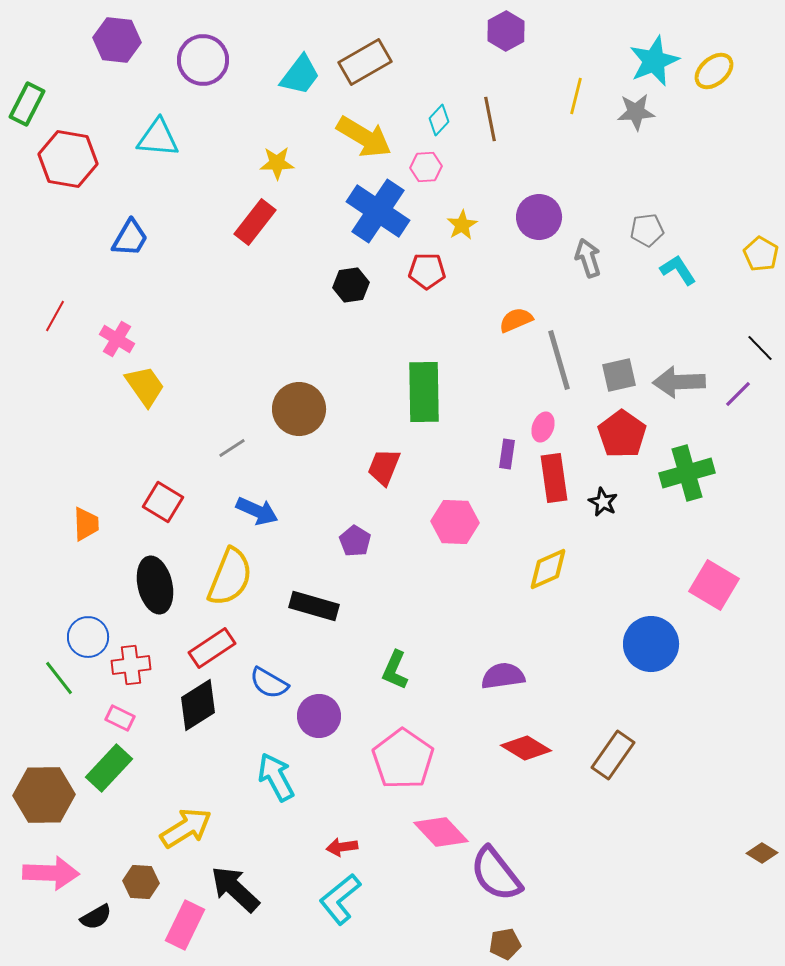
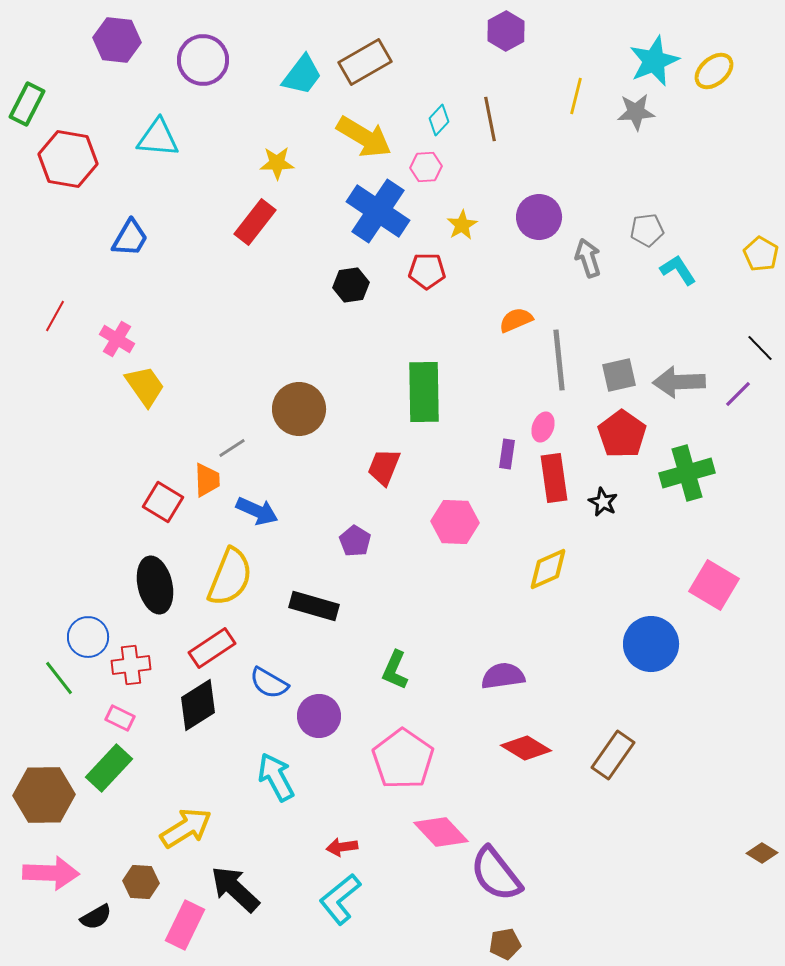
cyan trapezoid at (300, 75): moved 2 px right
gray line at (559, 360): rotated 10 degrees clockwise
orange trapezoid at (86, 524): moved 121 px right, 44 px up
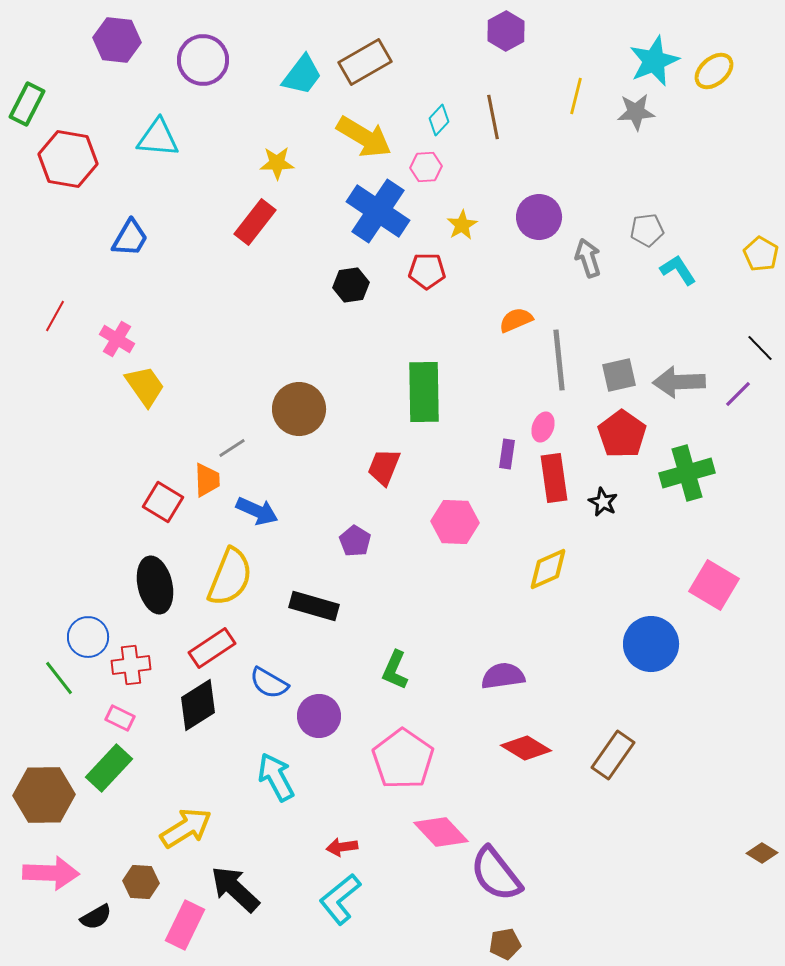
brown line at (490, 119): moved 3 px right, 2 px up
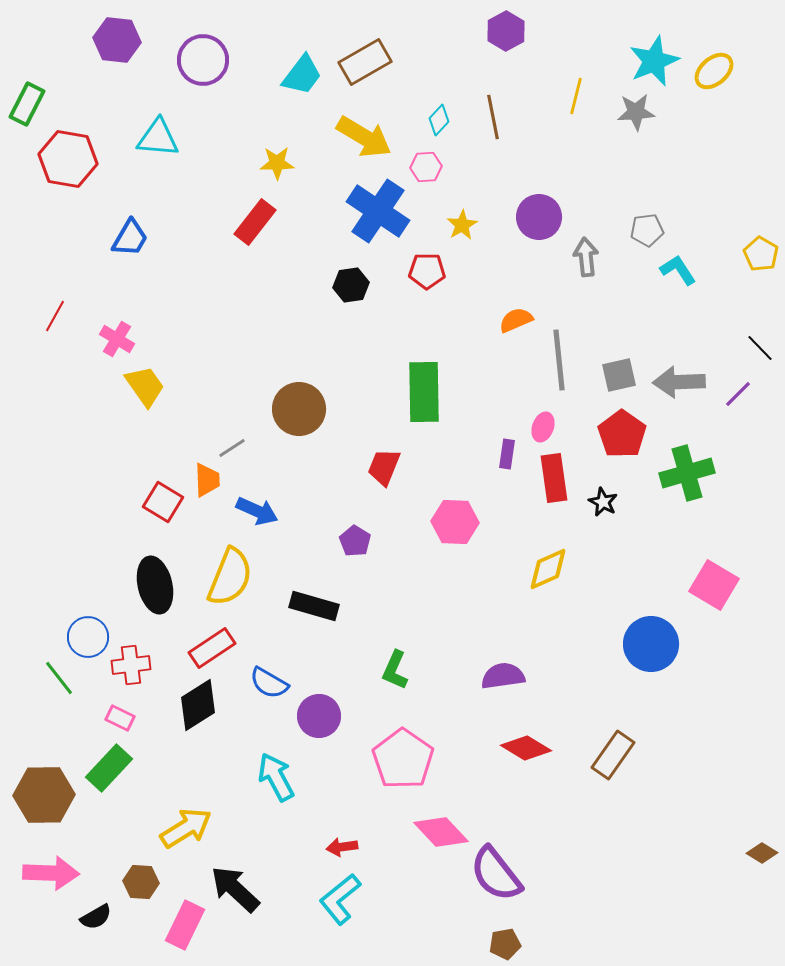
gray arrow at (588, 258): moved 2 px left, 1 px up; rotated 12 degrees clockwise
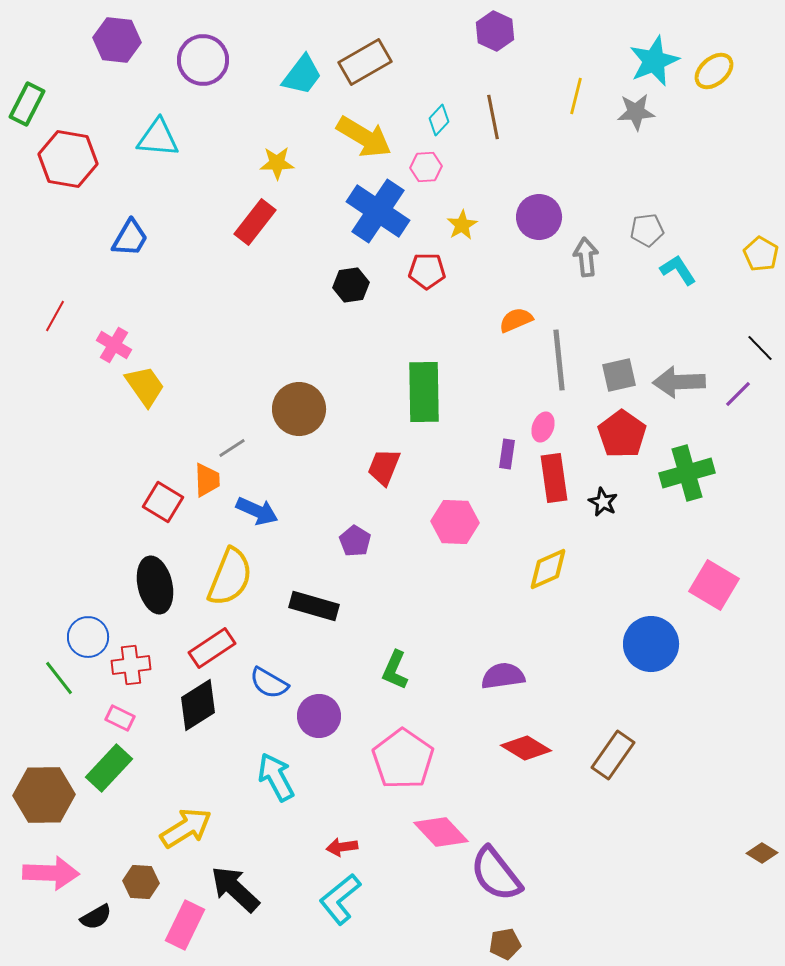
purple hexagon at (506, 31): moved 11 px left; rotated 6 degrees counterclockwise
pink cross at (117, 339): moved 3 px left, 6 px down
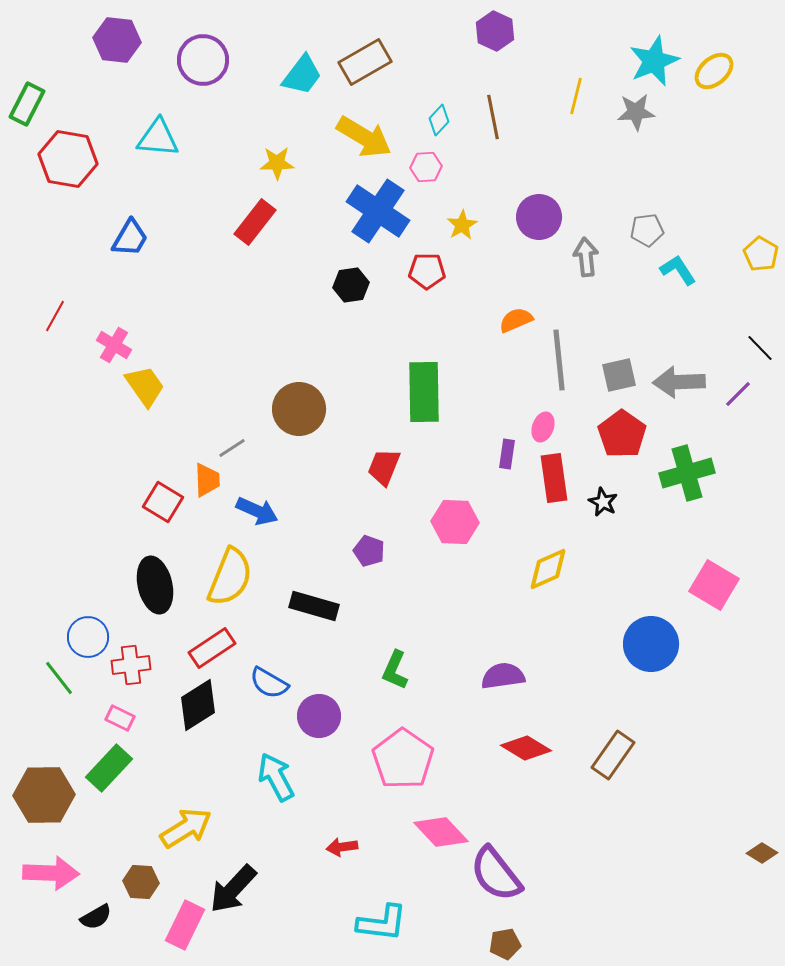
purple pentagon at (355, 541): moved 14 px right, 10 px down; rotated 12 degrees counterclockwise
black arrow at (235, 889): moved 2 px left; rotated 90 degrees counterclockwise
cyan L-shape at (340, 899): moved 42 px right, 24 px down; rotated 134 degrees counterclockwise
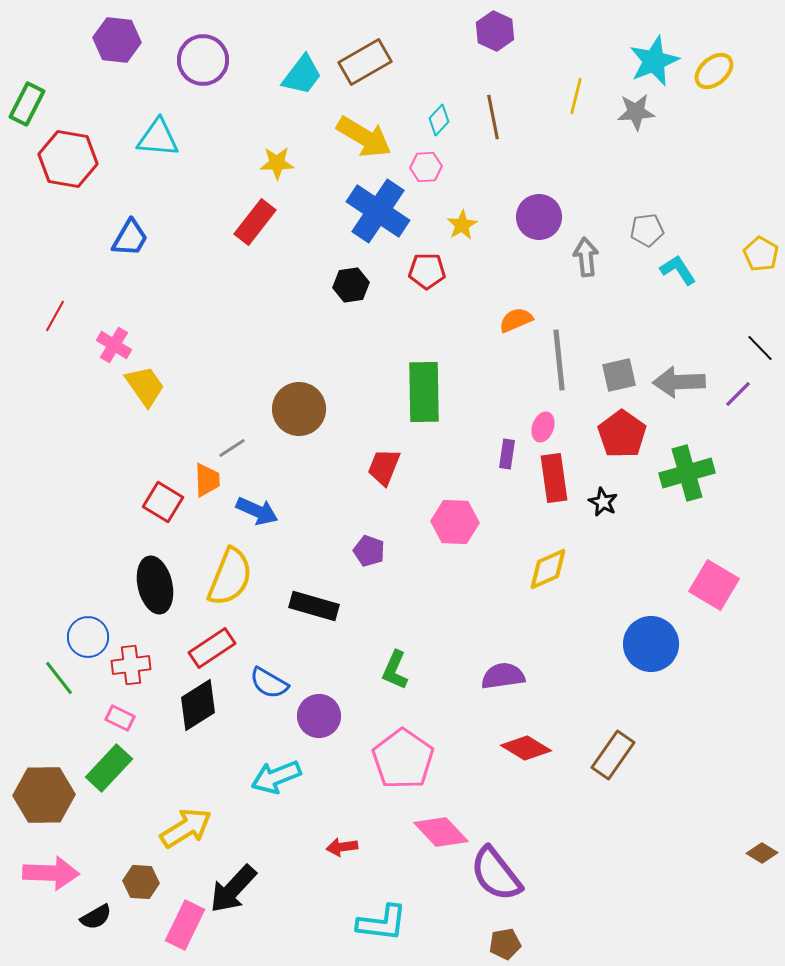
cyan arrow at (276, 777): rotated 84 degrees counterclockwise
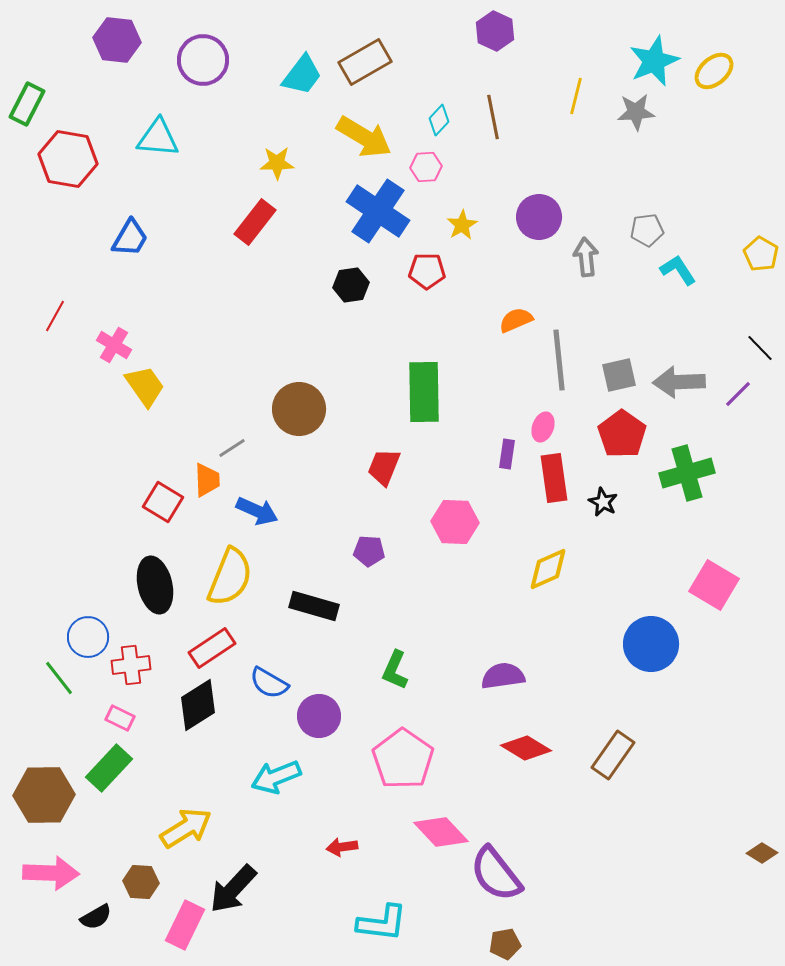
purple pentagon at (369, 551): rotated 16 degrees counterclockwise
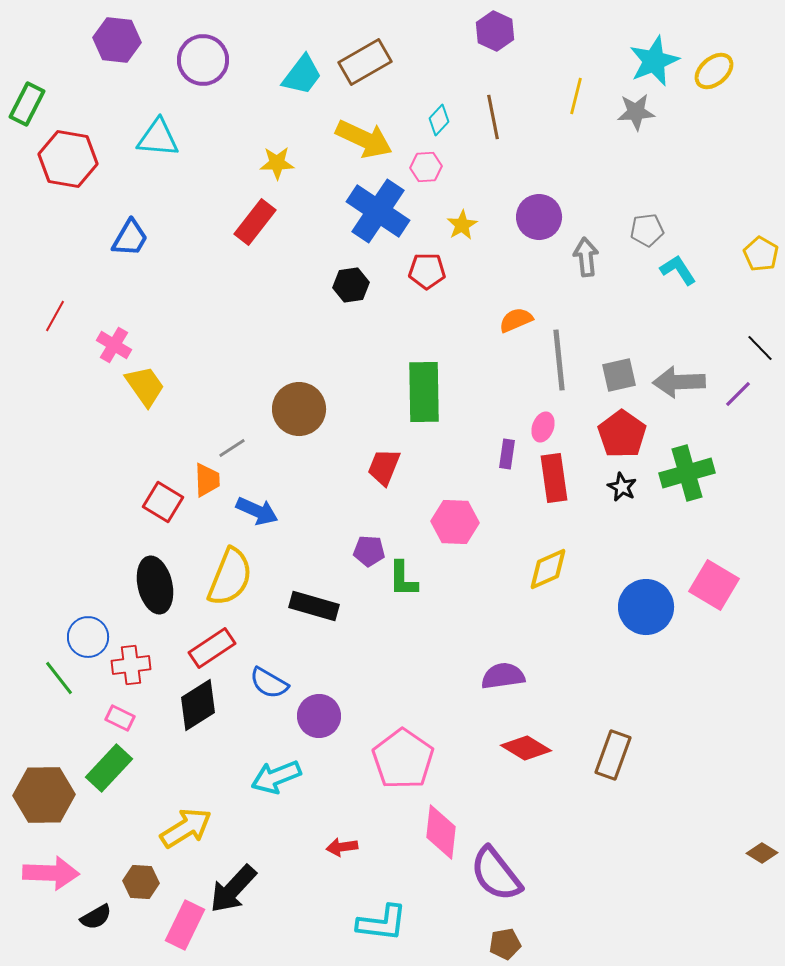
yellow arrow at (364, 137): moved 2 px down; rotated 6 degrees counterclockwise
black star at (603, 502): moved 19 px right, 15 px up
blue circle at (651, 644): moved 5 px left, 37 px up
green L-shape at (395, 670): moved 8 px right, 91 px up; rotated 24 degrees counterclockwise
brown rectangle at (613, 755): rotated 15 degrees counterclockwise
pink diamond at (441, 832): rotated 50 degrees clockwise
